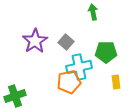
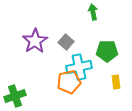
green pentagon: moved 1 px right, 1 px up
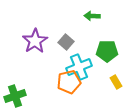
green arrow: moved 1 px left, 4 px down; rotated 77 degrees counterclockwise
cyan cross: rotated 10 degrees counterclockwise
yellow rectangle: rotated 24 degrees counterclockwise
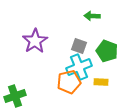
gray square: moved 13 px right, 4 px down; rotated 21 degrees counterclockwise
green pentagon: rotated 20 degrees clockwise
yellow rectangle: moved 15 px left; rotated 56 degrees counterclockwise
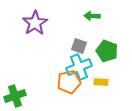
purple star: moved 18 px up
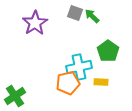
green arrow: rotated 42 degrees clockwise
gray square: moved 4 px left, 33 px up
green pentagon: moved 1 px right; rotated 15 degrees clockwise
cyan cross: rotated 10 degrees clockwise
orange pentagon: moved 1 px left, 1 px down
green cross: rotated 15 degrees counterclockwise
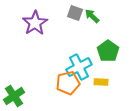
cyan cross: rotated 15 degrees counterclockwise
green cross: moved 1 px left
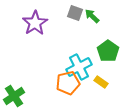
yellow rectangle: rotated 32 degrees clockwise
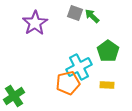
yellow rectangle: moved 6 px right, 3 px down; rotated 32 degrees counterclockwise
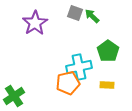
cyan cross: rotated 15 degrees clockwise
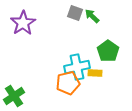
purple star: moved 12 px left
cyan cross: moved 2 px left
yellow rectangle: moved 12 px left, 12 px up
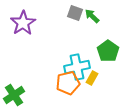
yellow rectangle: moved 3 px left, 5 px down; rotated 64 degrees counterclockwise
green cross: moved 1 px up
